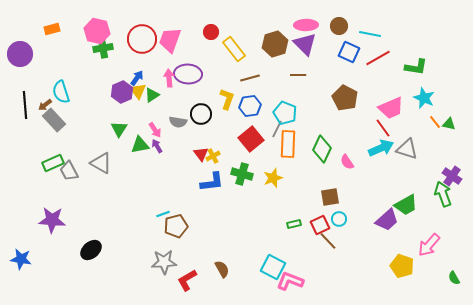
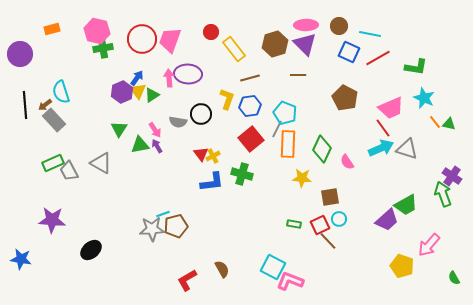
yellow star at (273, 178): moved 29 px right; rotated 24 degrees clockwise
green rectangle at (294, 224): rotated 24 degrees clockwise
gray star at (164, 262): moved 12 px left, 33 px up
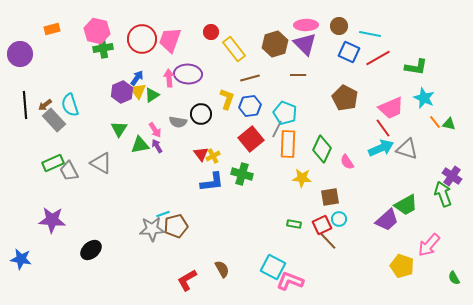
cyan semicircle at (61, 92): moved 9 px right, 13 px down
red square at (320, 225): moved 2 px right
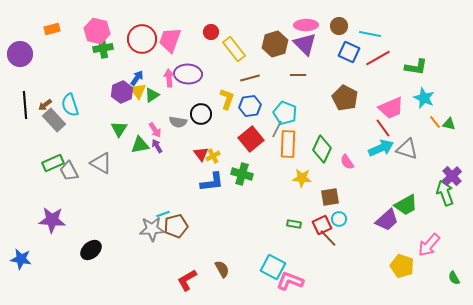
purple cross at (452, 176): rotated 12 degrees clockwise
green arrow at (443, 194): moved 2 px right, 1 px up
brown line at (328, 241): moved 3 px up
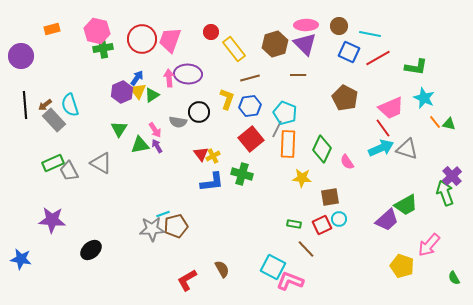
purple circle at (20, 54): moved 1 px right, 2 px down
black circle at (201, 114): moved 2 px left, 2 px up
brown line at (328, 238): moved 22 px left, 11 px down
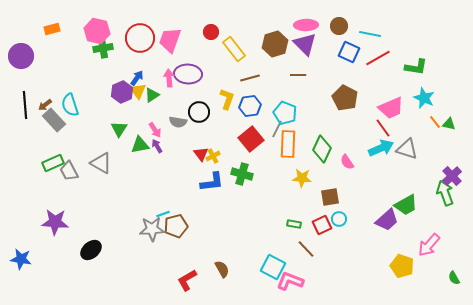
red circle at (142, 39): moved 2 px left, 1 px up
purple star at (52, 220): moved 3 px right, 2 px down
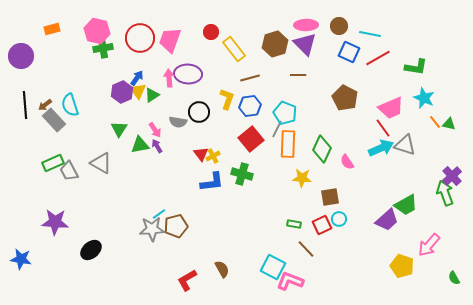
gray triangle at (407, 149): moved 2 px left, 4 px up
cyan line at (163, 214): moved 4 px left; rotated 16 degrees counterclockwise
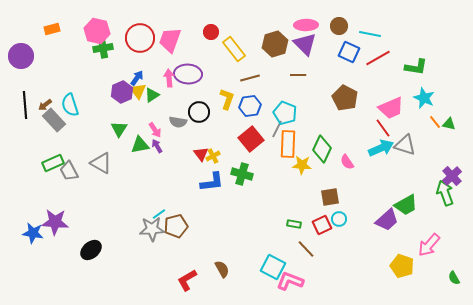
yellow star at (302, 178): moved 13 px up
blue star at (21, 259): moved 12 px right, 26 px up
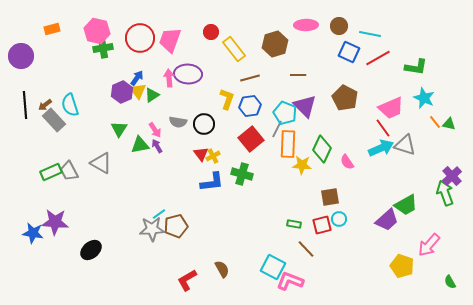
purple triangle at (305, 44): moved 62 px down
black circle at (199, 112): moved 5 px right, 12 px down
green rectangle at (53, 163): moved 2 px left, 9 px down
red square at (322, 225): rotated 12 degrees clockwise
green semicircle at (454, 278): moved 4 px left, 4 px down
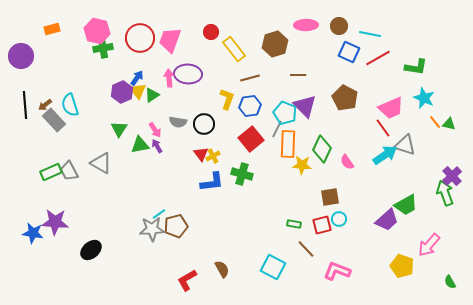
cyan arrow at (381, 148): moved 4 px right, 7 px down; rotated 10 degrees counterclockwise
pink L-shape at (290, 281): moved 47 px right, 10 px up
